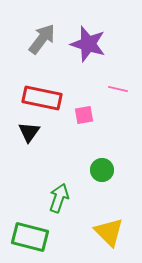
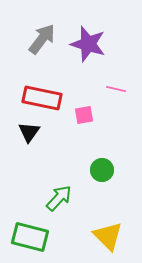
pink line: moved 2 px left
green arrow: rotated 24 degrees clockwise
yellow triangle: moved 1 px left, 4 px down
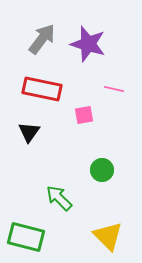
pink line: moved 2 px left
red rectangle: moved 9 px up
green arrow: rotated 88 degrees counterclockwise
green rectangle: moved 4 px left
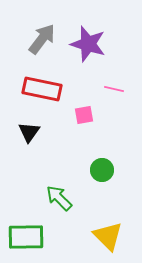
green rectangle: rotated 15 degrees counterclockwise
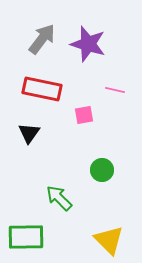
pink line: moved 1 px right, 1 px down
black triangle: moved 1 px down
yellow triangle: moved 1 px right, 4 px down
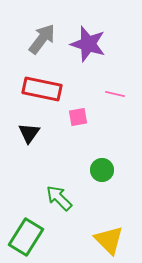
pink line: moved 4 px down
pink square: moved 6 px left, 2 px down
green rectangle: rotated 57 degrees counterclockwise
